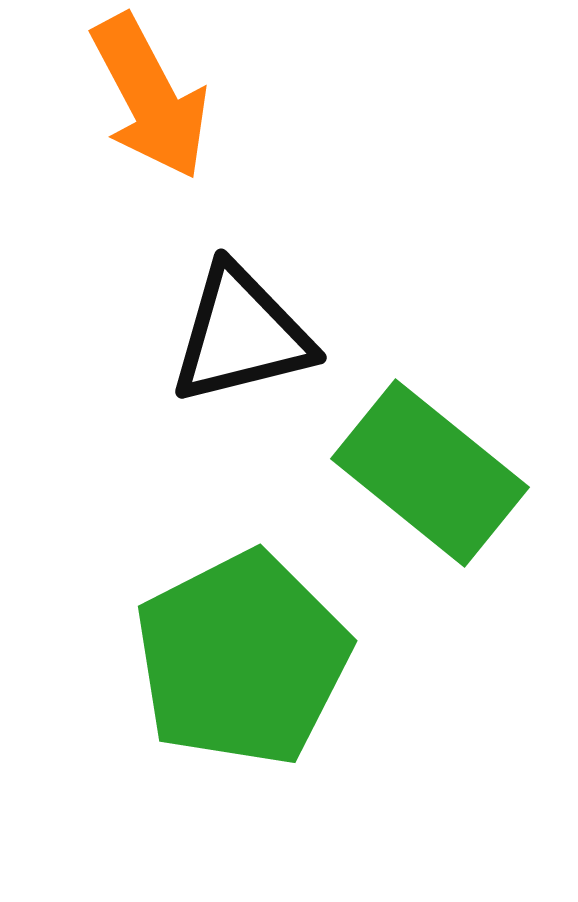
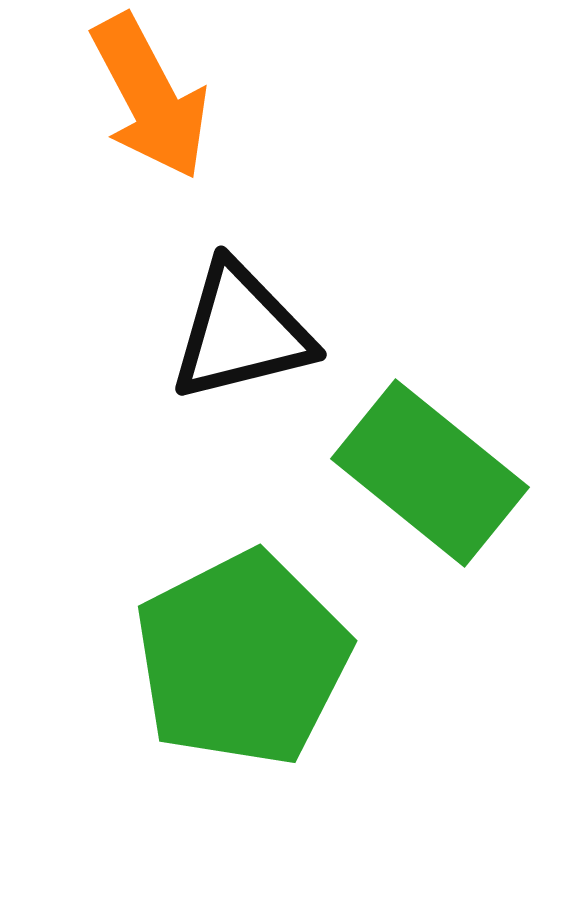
black triangle: moved 3 px up
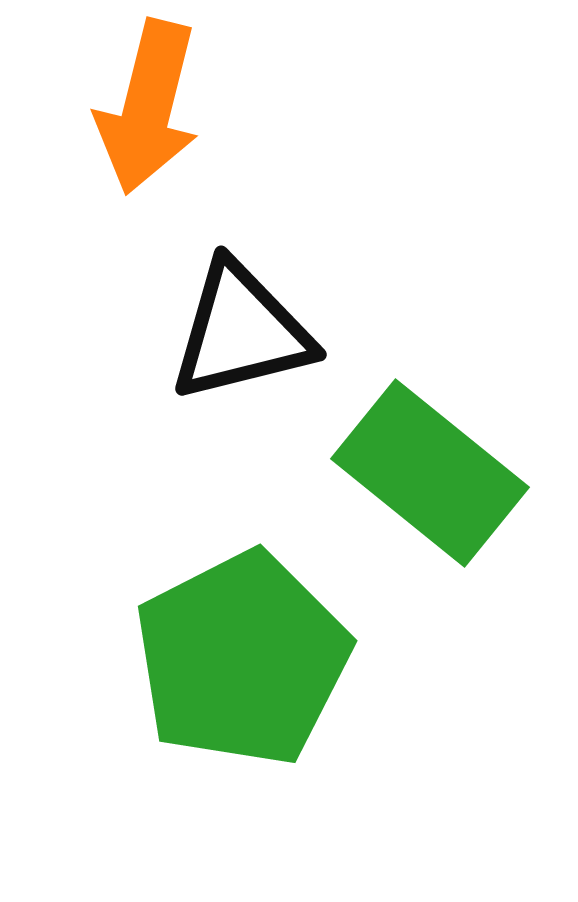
orange arrow: moved 2 px left, 10 px down; rotated 42 degrees clockwise
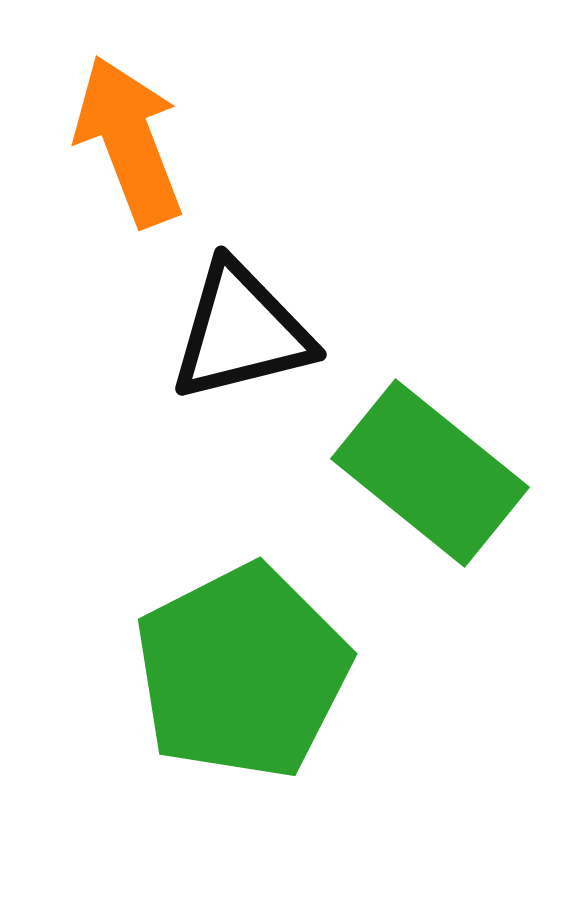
orange arrow: moved 19 px left, 34 px down; rotated 145 degrees clockwise
green pentagon: moved 13 px down
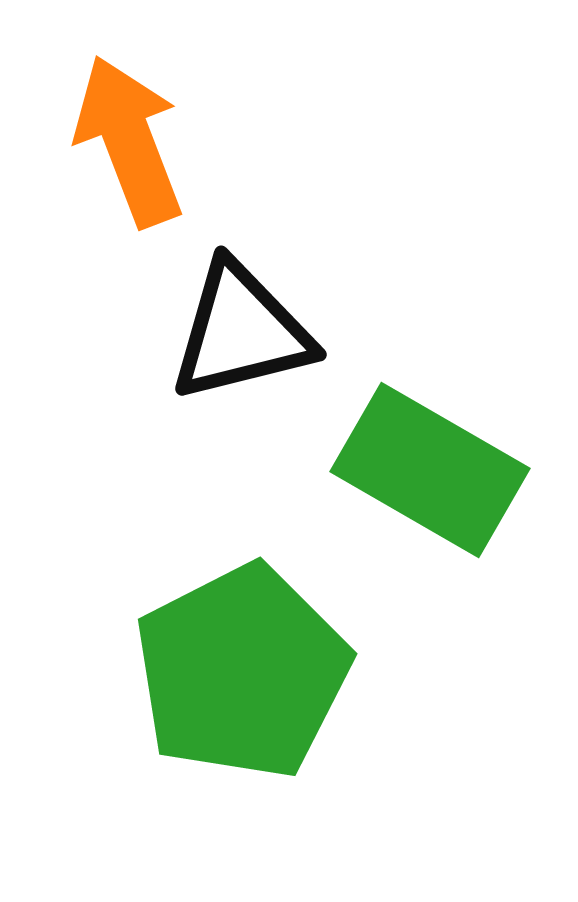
green rectangle: moved 3 px up; rotated 9 degrees counterclockwise
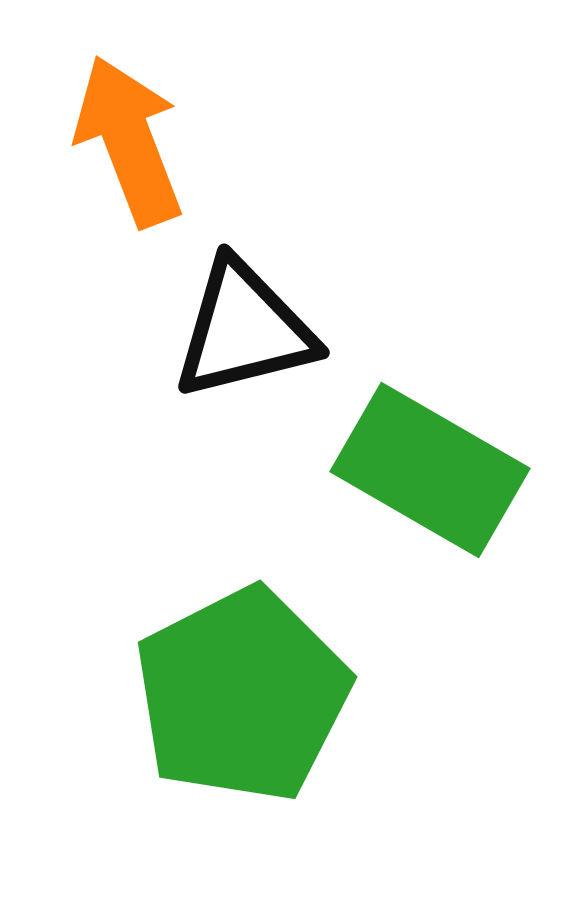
black triangle: moved 3 px right, 2 px up
green pentagon: moved 23 px down
